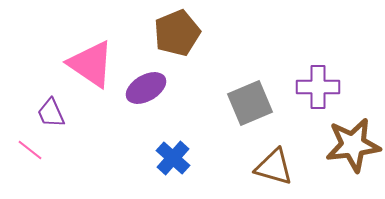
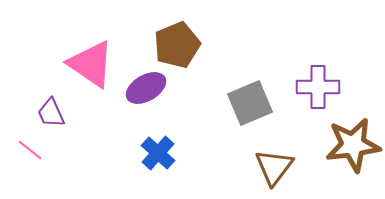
brown pentagon: moved 12 px down
blue cross: moved 15 px left, 5 px up
brown triangle: rotated 51 degrees clockwise
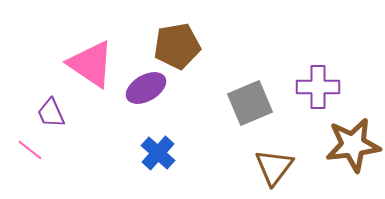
brown pentagon: moved 1 px down; rotated 12 degrees clockwise
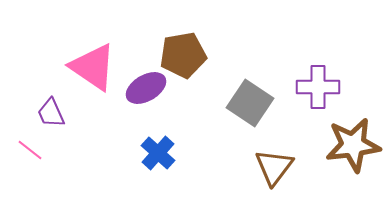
brown pentagon: moved 6 px right, 9 px down
pink triangle: moved 2 px right, 3 px down
gray square: rotated 33 degrees counterclockwise
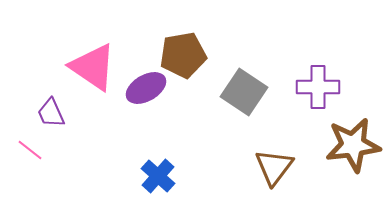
gray square: moved 6 px left, 11 px up
blue cross: moved 23 px down
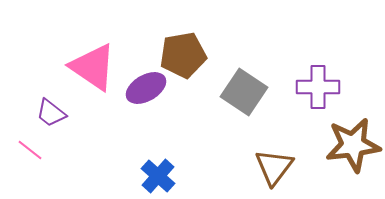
purple trapezoid: rotated 28 degrees counterclockwise
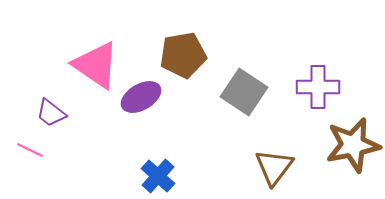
pink triangle: moved 3 px right, 2 px up
purple ellipse: moved 5 px left, 9 px down
brown star: rotated 4 degrees counterclockwise
pink line: rotated 12 degrees counterclockwise
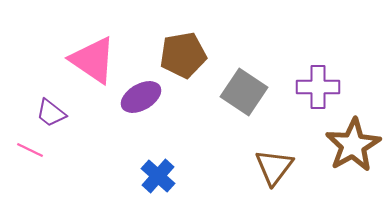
pink triangle: moved 3 px left, 5 px up
brown star: rotated 18 degrees counterclockwise
